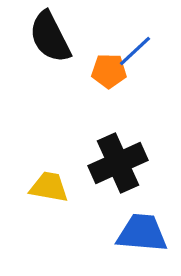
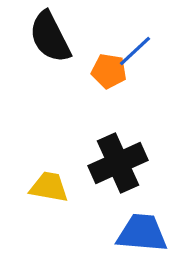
orange pentagon: rotated 8 degrees clockwise
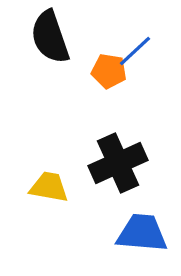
black semicircle: rotated 8 degrees clockwise
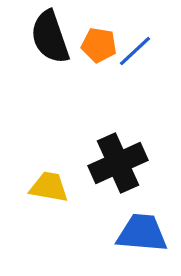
orange pentagon: moved 10 px left, 26 px up
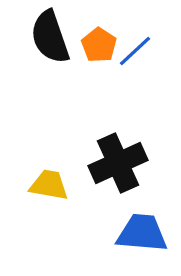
orange pentagon: rotated 24 degrees clockwise
yellow trapezoid: moved 2 px up
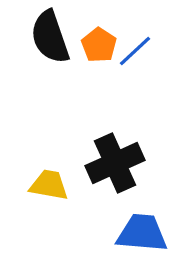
black cross: moved 3 px left
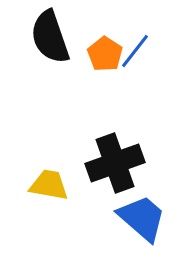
orange pentagon: moved 6 px right, 9 px down
blue line: rotated 9 degrees counterclockwise
black cross: rotated 4 degrees clockwise
blue trapezoid: moved 15 px up; rotated 36 degrees clockwise
